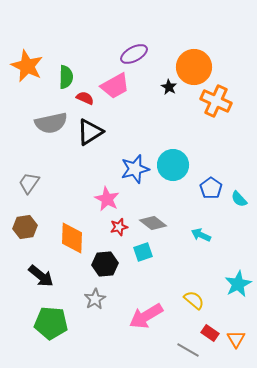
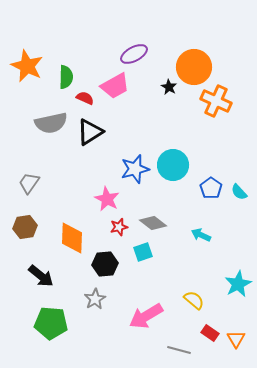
cyan semicircle: moved 7 px up
gray line: moved 9 px left; rotated 15 degrees counterclockwise
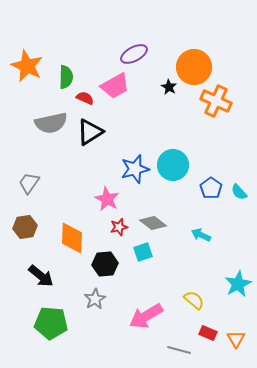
red rectangle: moved 2 px left; rotated 12 degrees counterclockwise
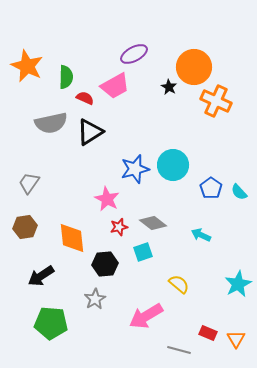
orange diamond: rotated 8 degrees counterclockwise
black arrow: rotated 108 degrees clockwise
yellow semicircle: moved 15 px left, 16 px up
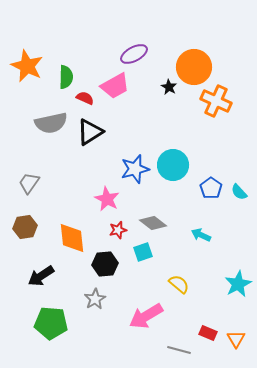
red star: moved 1 px left, 3 px down
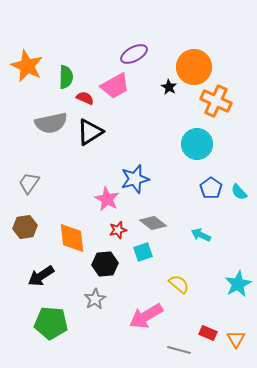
cyan circle: moved 24 px right, 21 px up
blue star: moved 10 px down
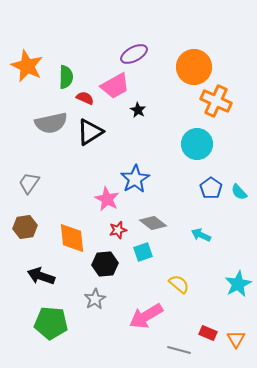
black star: moved 31 px left, 23 px down
blue star: rotated 16 degrees counterclockwise
black arrow: rotated 52 degrees clockwise
